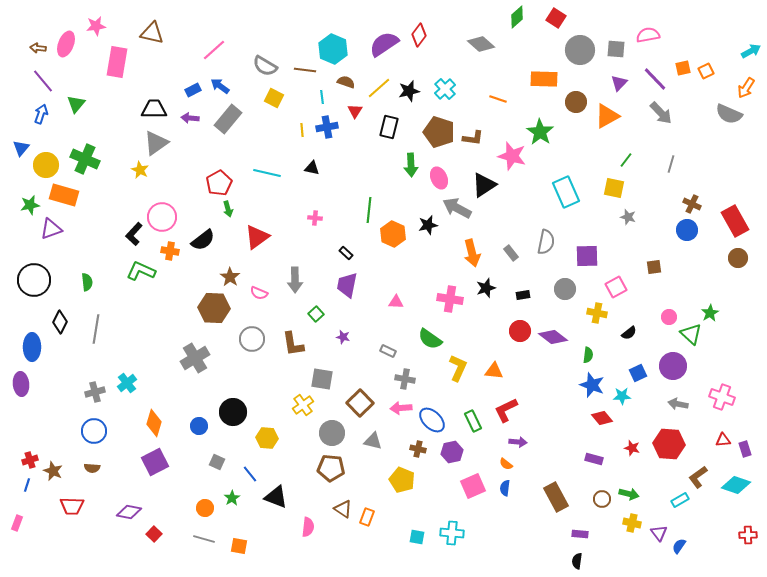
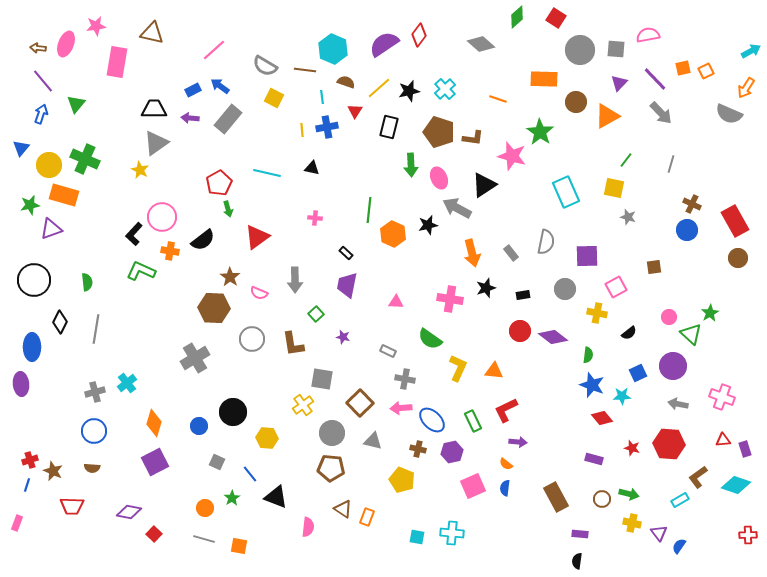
yellow circle at (46, 165): moved 3 px right
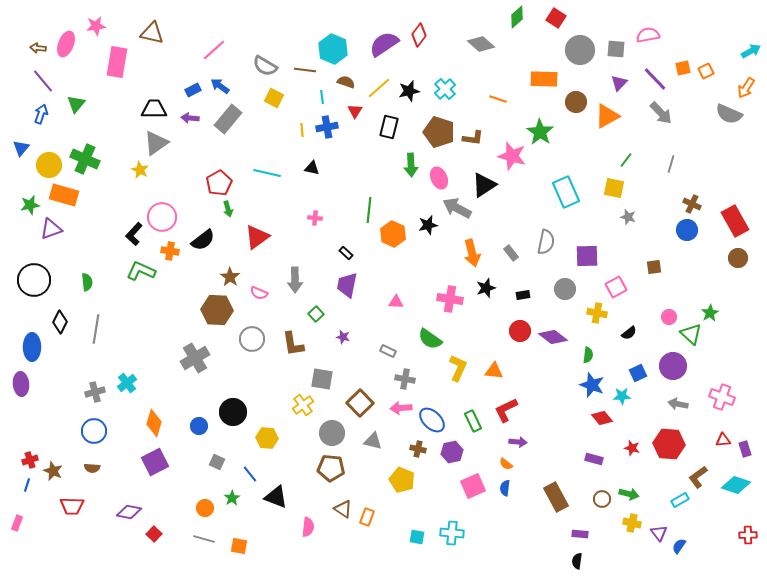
brown hexagon at (214, 308): moved 3 px right, 2 px down
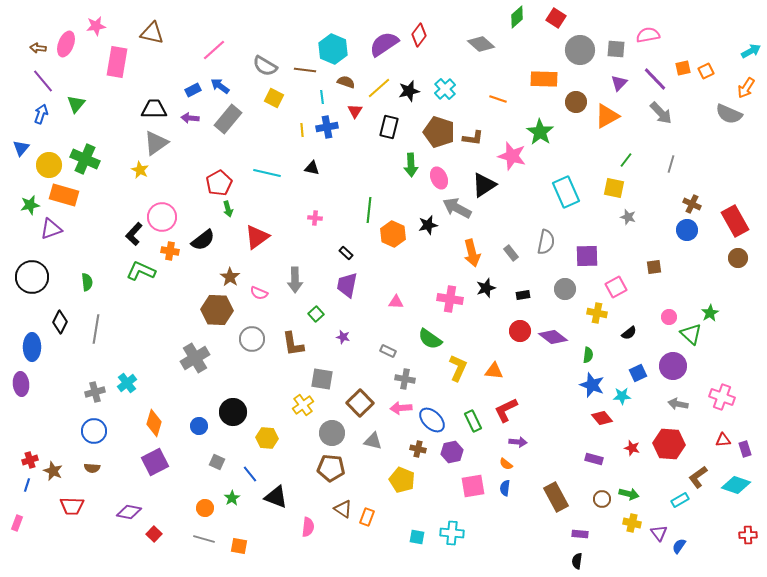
black circle at (34, 280): moved 2 px left, 3 px up
pink square at (473, 486): rotated 15 degrees clockwise
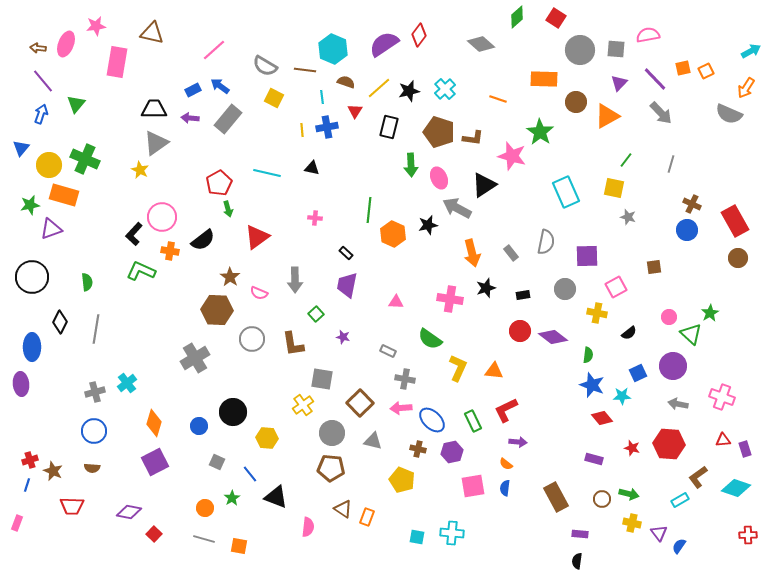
cyan diamond at (736, 485): moved 3 px down
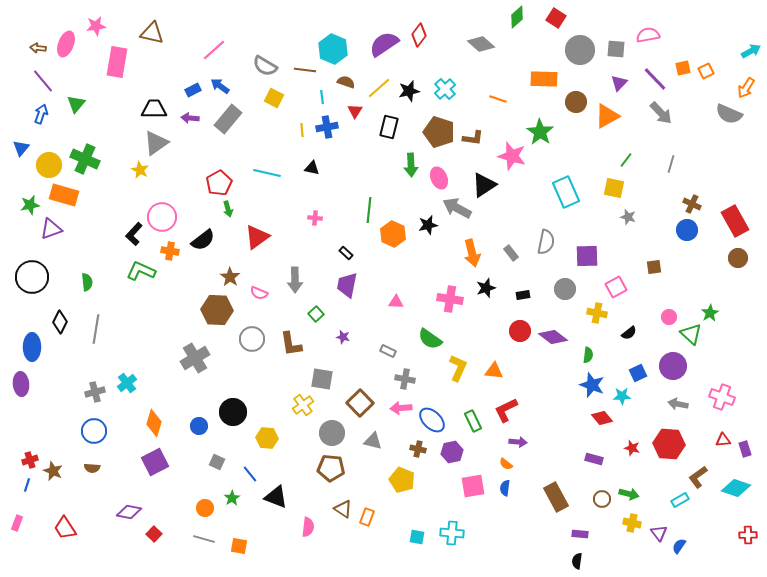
brown L-shape at (293, 344): moved 2 px left
red trapezoid at (72, 506): moved 7 px left, 22 px down; rotated 55 degrees clockwise
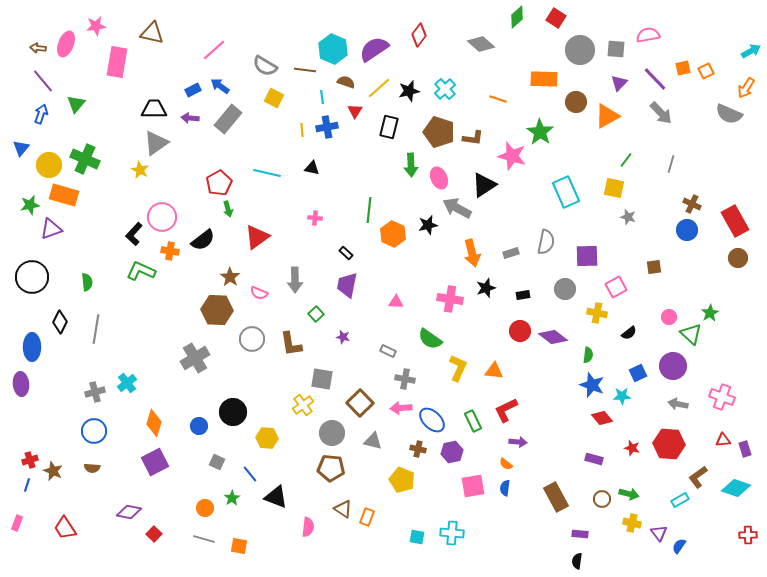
purple semicircle at (384, 44): moved 10 px left, 5 px down
gray rectangle at (511, 253): rotated 70 degrees counterclockwise
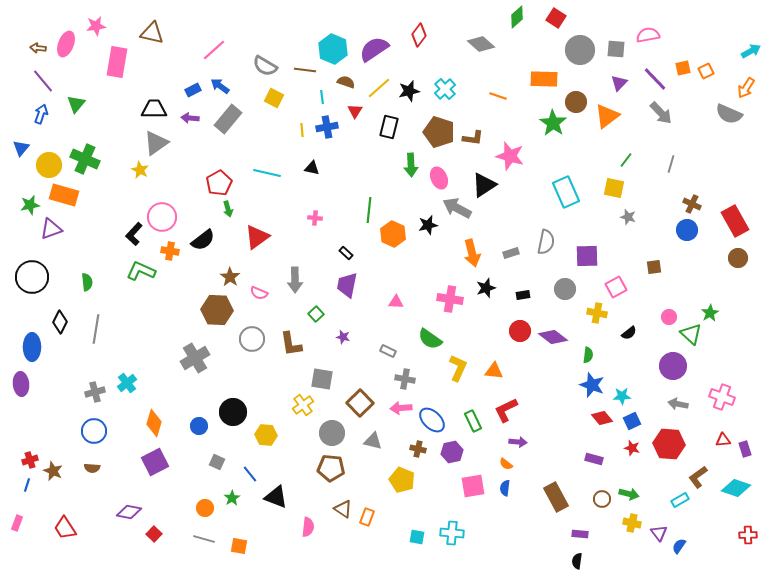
orange line at (498, 99): moved 3 px up
orange triangle at (607, 116): rotated 8 degrees counterclockwise
green star at (540, 132): moved 13 px right, 9 px up
pink star at (512, 156): moved 2 px left
blue square at (638, 373): moved 6 px left, 48 px down
yellow hexagon at (267, 438): moved 1 px left, 3 px up
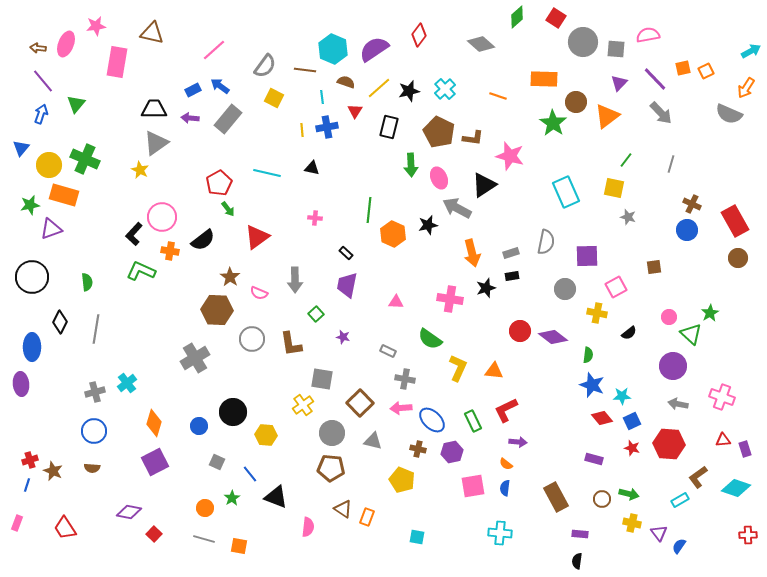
gray circle at (580, 50): moved 3 px right, 8 px up
gray semicircle at (265, 66): rotated 85 degrees counterclockwise
brown pentagon at (439, 132): rotated 8 degrees clockwise
green arrow at (228, 209): rotated 21 degrees counterclockwise
black rectangle at (523, 295): moved 11 px left, 19 px up
cyan cross at (452, 533): moved 48 px right
